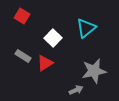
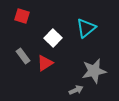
red square: rotated 14 degrees counterclockwise
gray rectangle: rotated 21 degrees clockwise
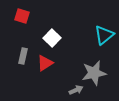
cyan triangle: moved 18 px right, 7 px down
white square: moved 1 px left
gray rectangle: rotated 49 degrees clockwise
gray star: moved 2 px down
